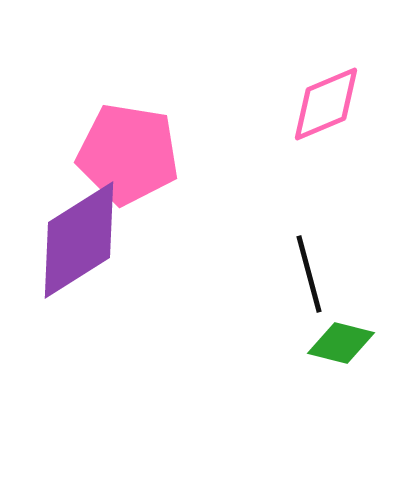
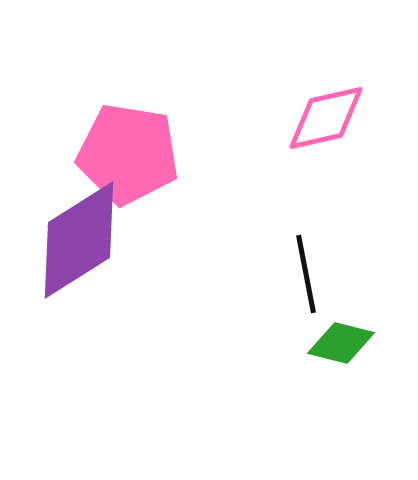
pink diamond: moved 14 px down; rotated 10 degrees clockwise
black line: moved 3 px left; rotated 4 degrees clockwise
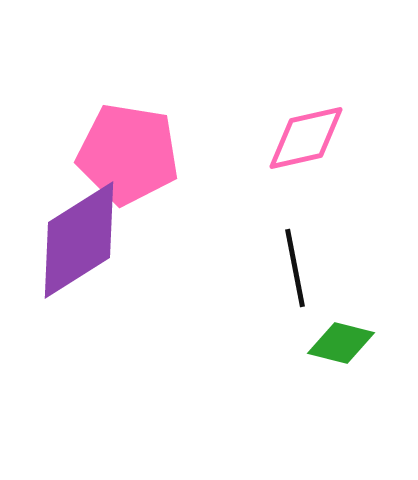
pink diamond: moved 20 px left, 20 px down
black line: moved 11 px left, 6 px up
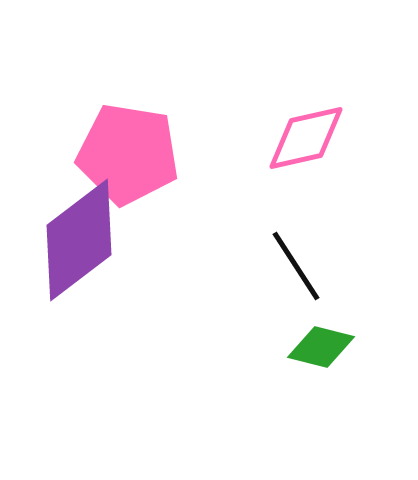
purple diamond: rotated 5 degrees counterclockwise
black line: moved 1 px right, 2 px up; rotated 22 degrees counterclockwise
green diamond: moved 20 px left, 4 px down
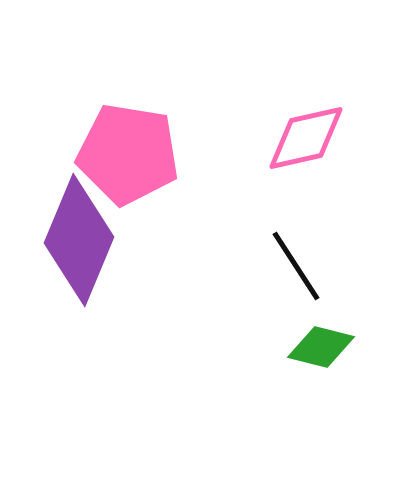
purple diamond: rotated 30 degrees counterclockwise
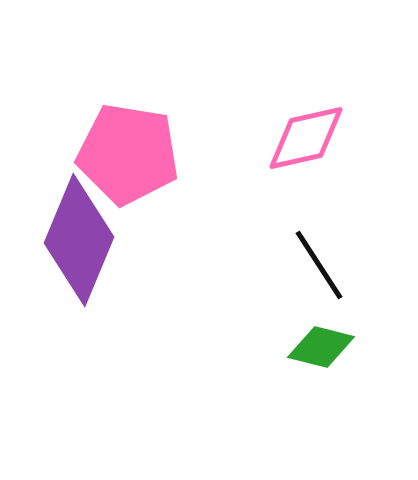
black line: moved 23 px right, 1 px up
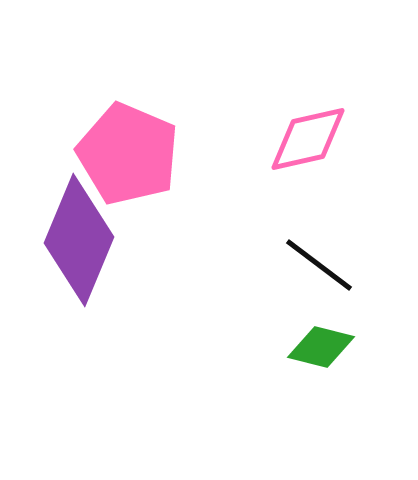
pink diamond: moved 2 px right, 1 px down
pink pentagon: rotated 14 degrees clockwise
black line: rotated 20 degrees counterclockwise
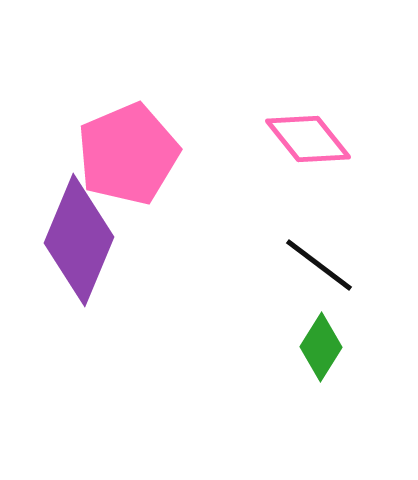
pink diamond: rotated 64 degrees clockwise
pink pentagon: rotated 26 degrees clockwise
green diamond: rotated 72 degrees counterclockwise
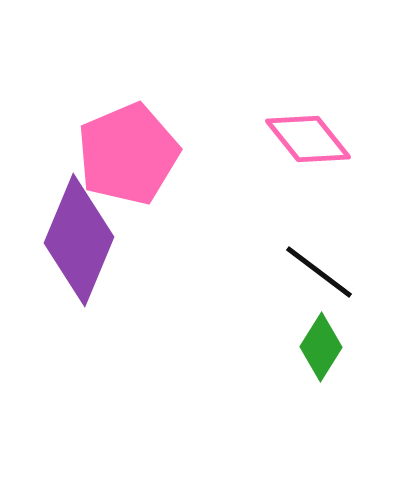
black line: moved 7 px down
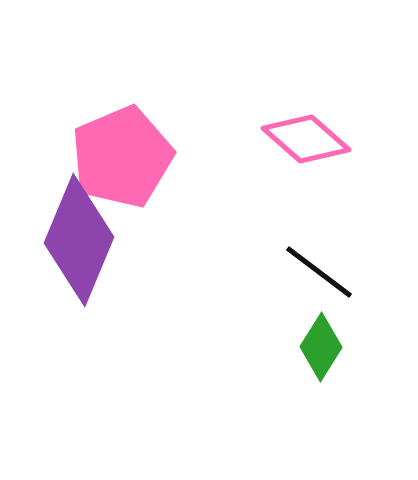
pink diamond: moved 2 px left; rotated 10 degrees counterclockwise
pink pentagon: moved 6 px left, 3 px down
